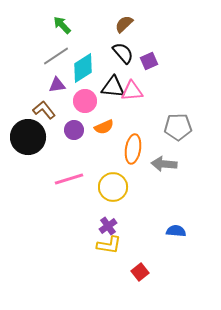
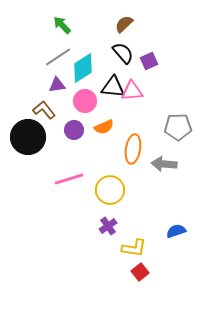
gray line: moved 2 px right, 1 px down
yellow circle: moved 3 px left, 3 px down
blue semicircle: rotated 24 degrees counterclockwise
yellow L-shape: moved 25 px right, 3 px down
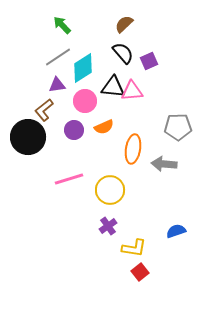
brown L-shape: rotated 90 degrees counterclockwise
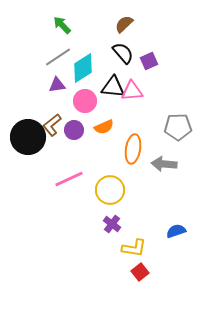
brown L-shape: moved 8 px right, 15 px down
pink line: rotated 8 degrees counterclockwise
purple cross: moved 4 px right, 2 px up; rotated 18 degrees counterclockwise
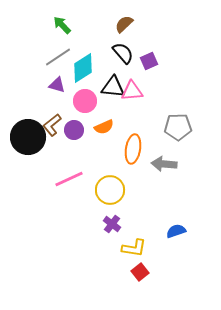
purple triangle: rotated 24 degrees clockwise
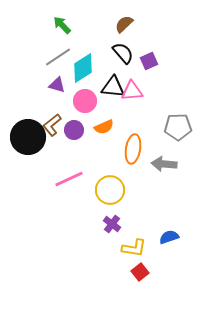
blue semicircle: moved 7 px left, 6 px down
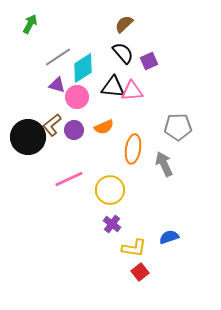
green arrow: moved 32 px left, 1 px up; rotated 72 degrees clockwise
pink circle: moved 8 px left, 4 px up
gray arrow: rotated 60 degrees clockwise
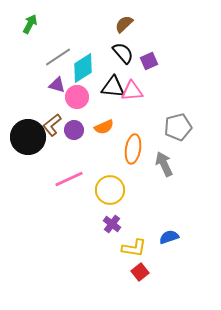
gray pentagon: rotated 12 degrees counterclockwise
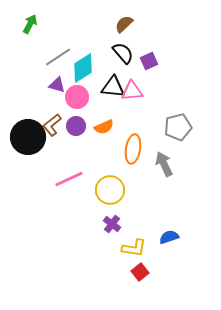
purple circle: moved 2 px right, 4 px up
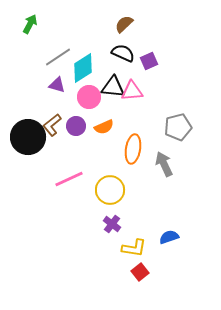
black semicircle: rotated 25 degrees counterclockwise
pink circle: moved 12 px right
